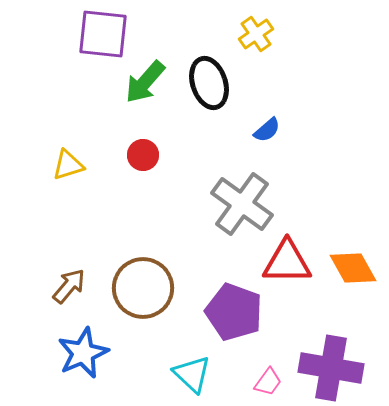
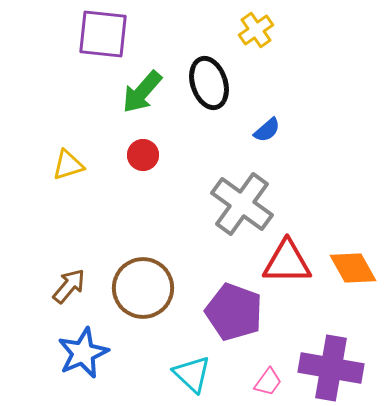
yellow cross: moved 4 px up
green arrow: moved 3 px left, 10 px down
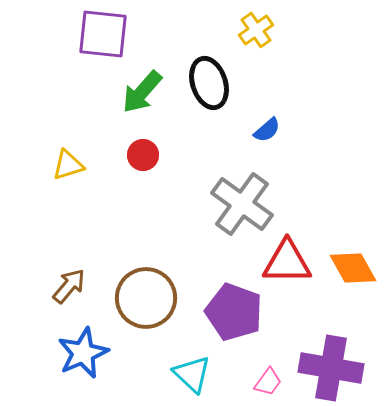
brown circle: moved 3 px right, 10 px down
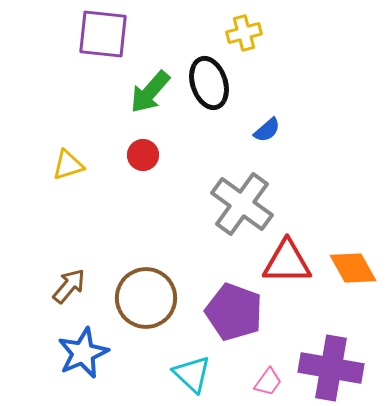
yellow cross: moved 12 px left, 3 px down; rotated 20 degrees clockwise
green arrow: moved 8 px right
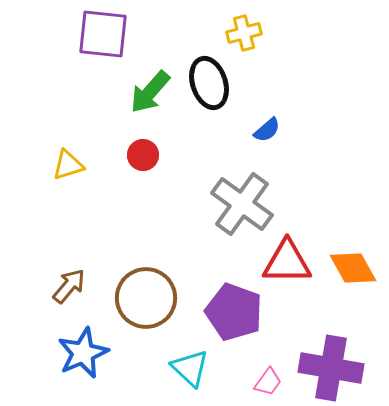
cyan triangle: moved 2 px left, 6 px up
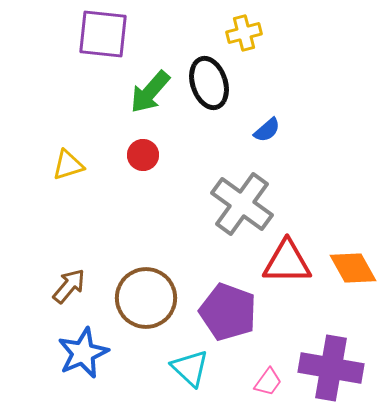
purple pentagon: moved 6 px left
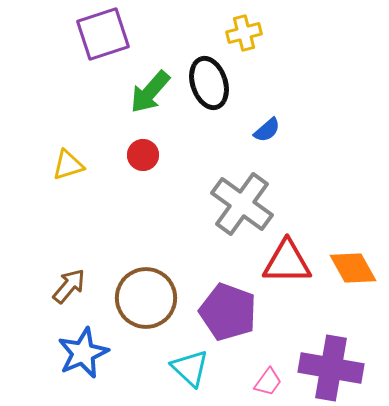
purple square: rotated 24 degrees counterclockwise
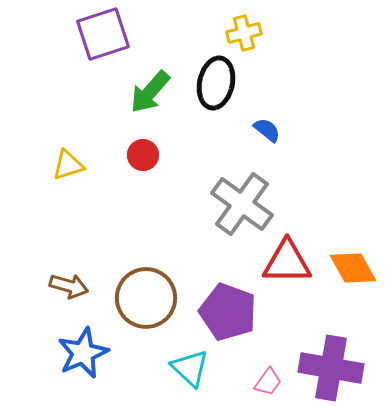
black ellipse: moved 7 px right; rotated 30 degrees clockwise
blue semicircle: rotated 100 degrees counterclockwise
brown arrow: rotated 66 degrees clockwise
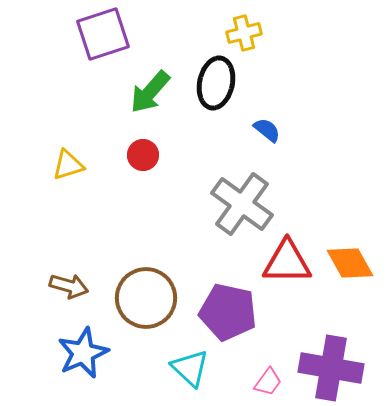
orange diamond: moved 3 px left, 5 px up
purple pentagon: rotated 8 degrees counterclockwise
